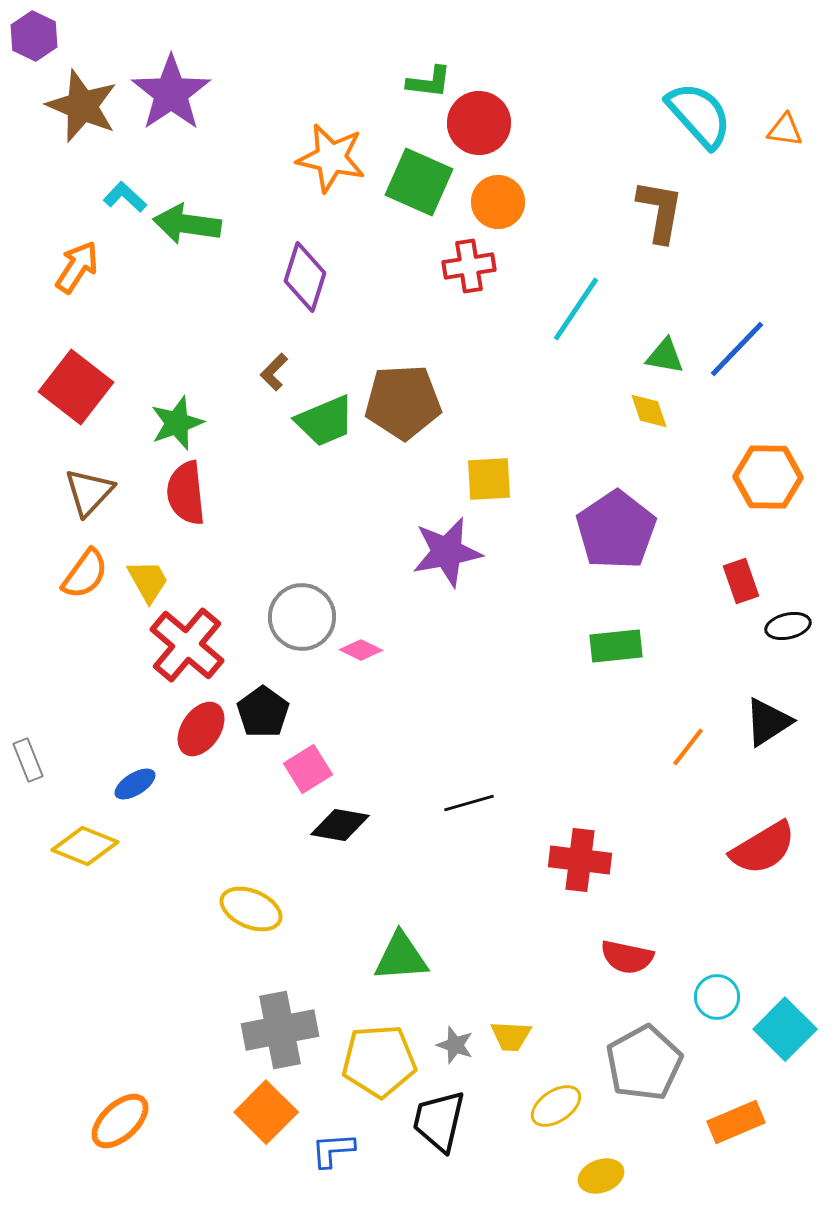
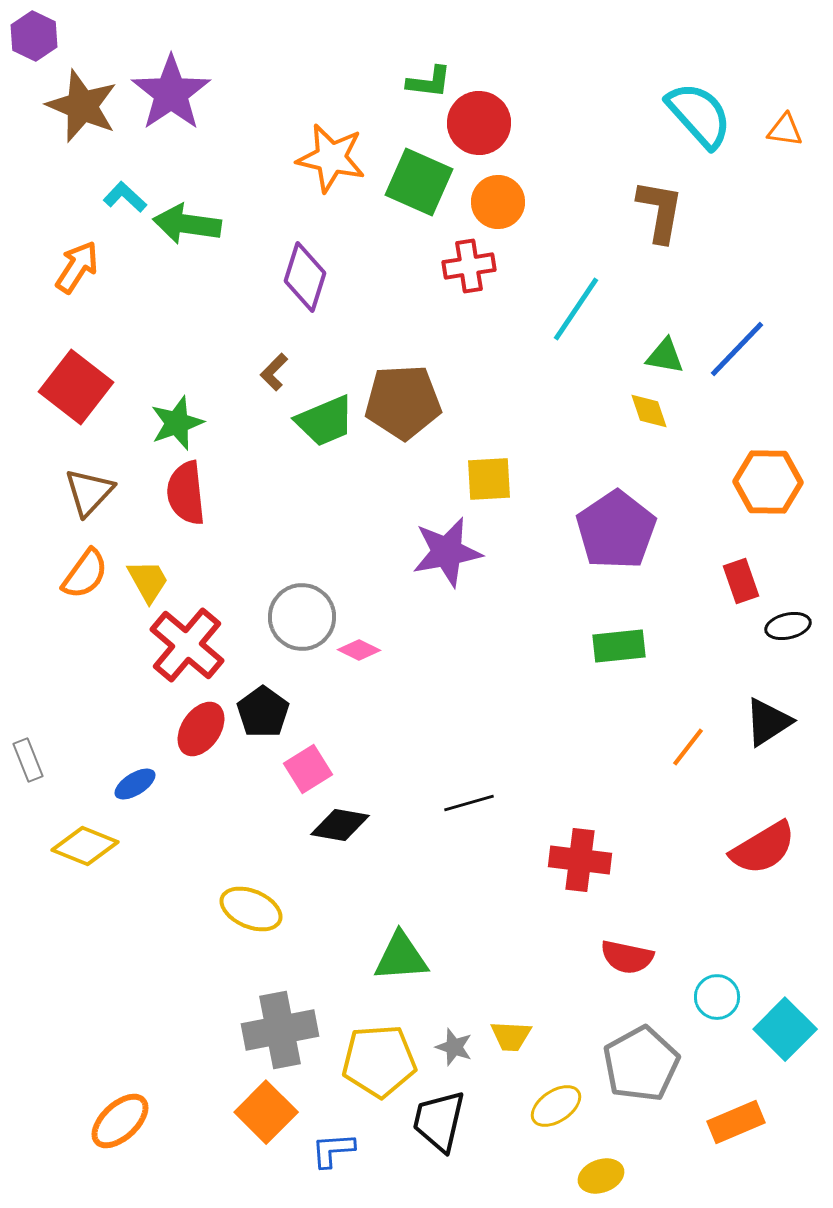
orange hexagon at (768, 477): moved 5 px down
green rectangle at (616, 646): moved 3 px right
pink diamond at (361, 650): moved 2 px left
gray star at (455, 1045): moved 1 px left, 2 px down
gray pentagon at (644, 1063): moved 3 px left, 1 px down
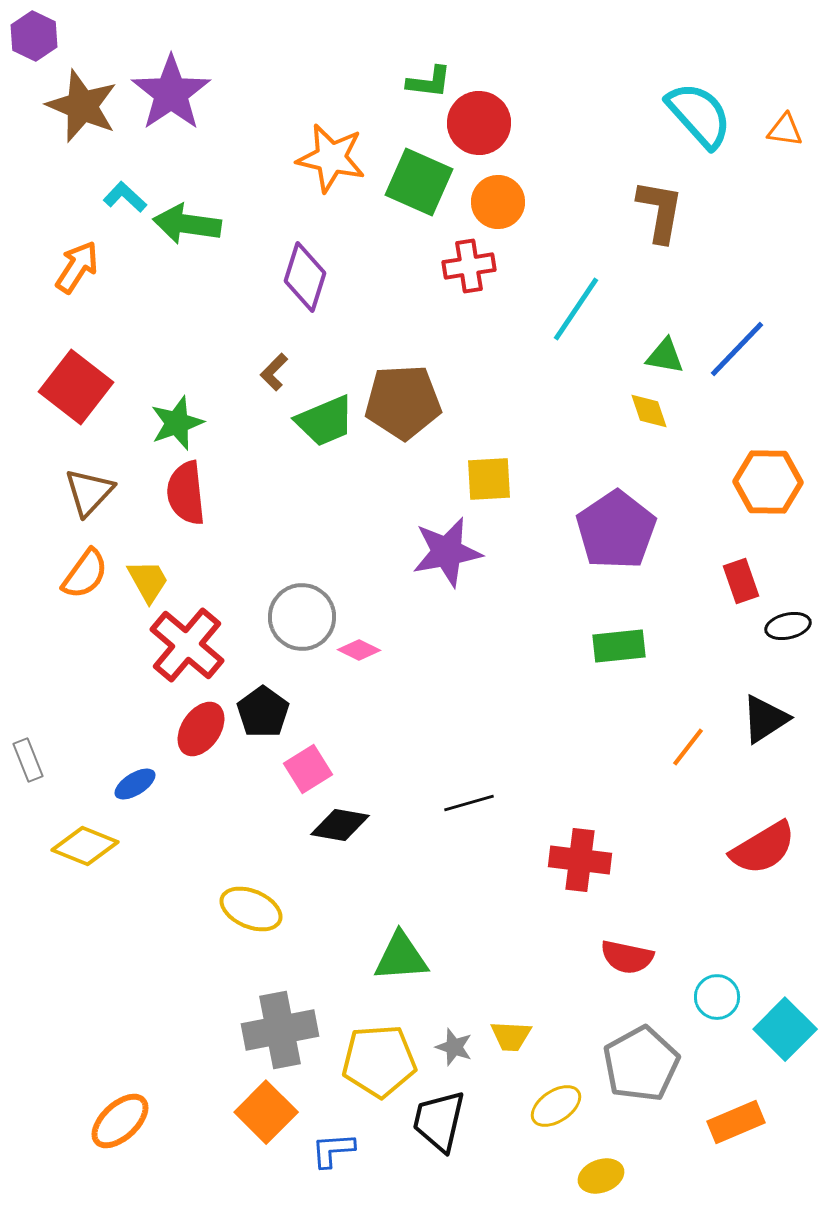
black triangle at (768, 722): moved 3 px left, 3 px up
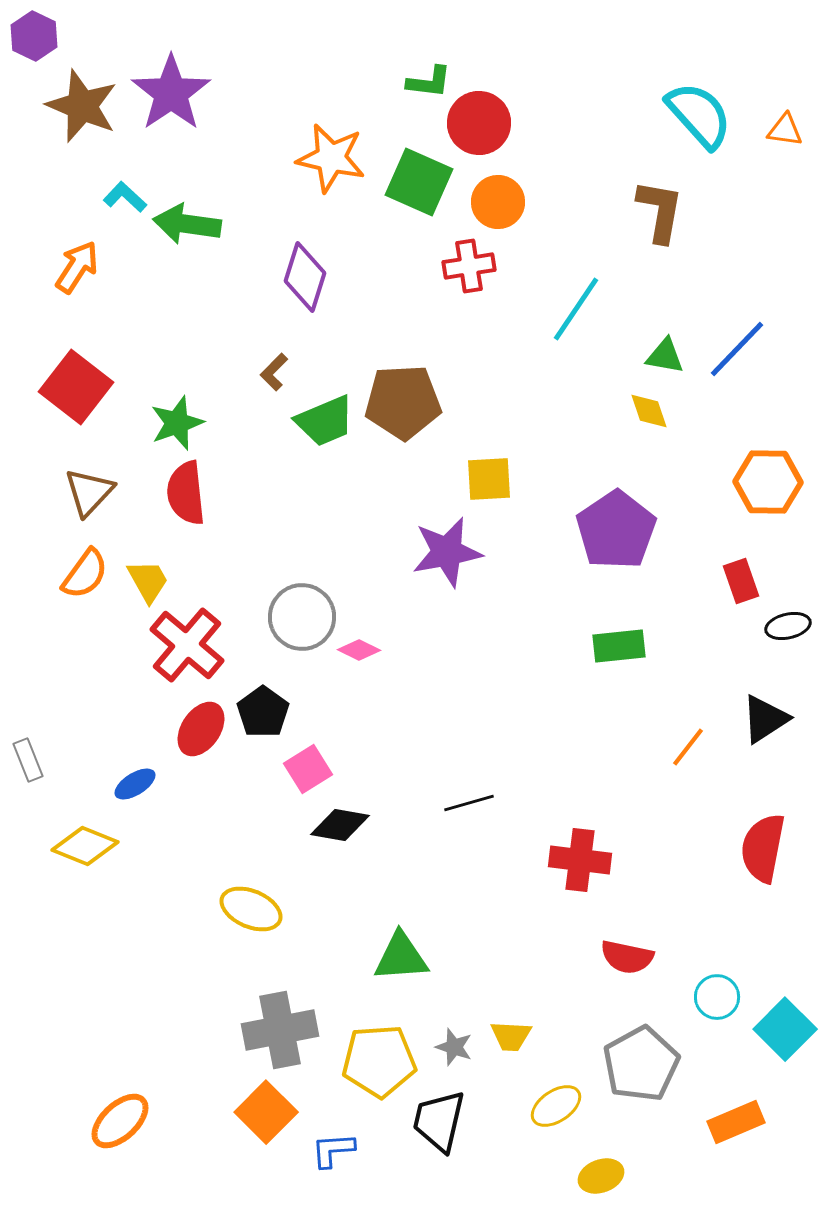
red semicircle at (763, 848): rotated 132 degrees clockwise
